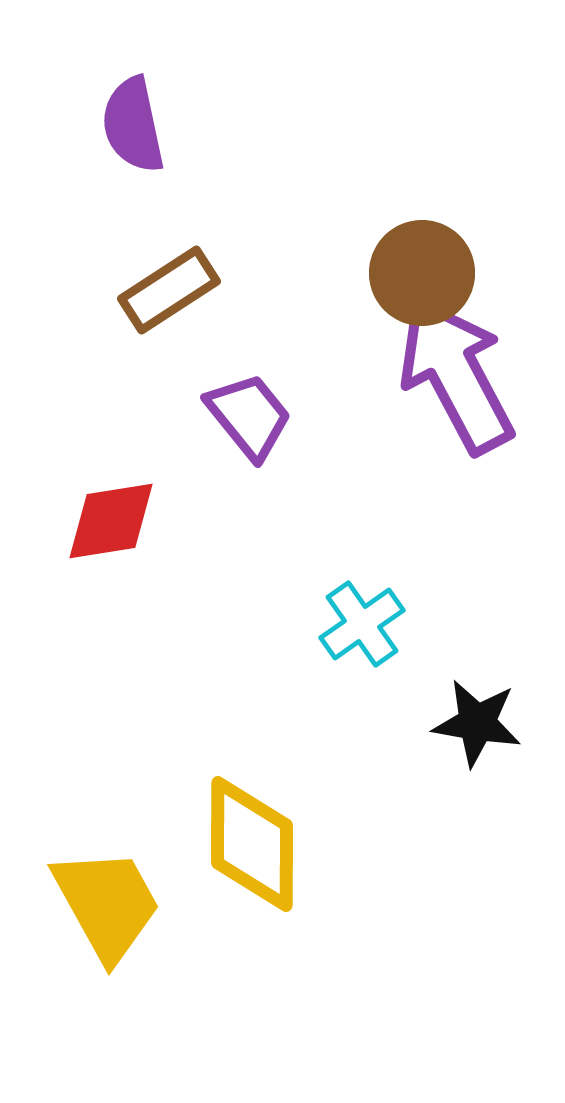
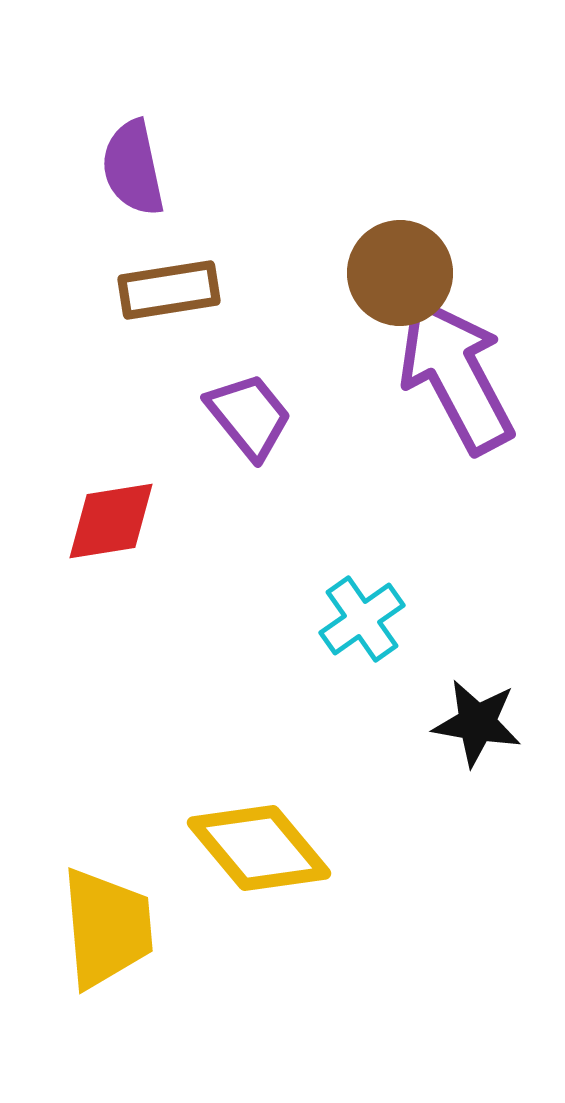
purple semicircle: moved 43 px down
brown circle: moved 22 px left
brown rectangle: rotated 24 degrees clockwise
cyan cross: moved 5 px up
yellow diamond: moved 7 px right, 4 px down; rotated 40 degrees counterclockwise
yellow trapezoid: moved 24 px down; rotated 24 degrees clockwise
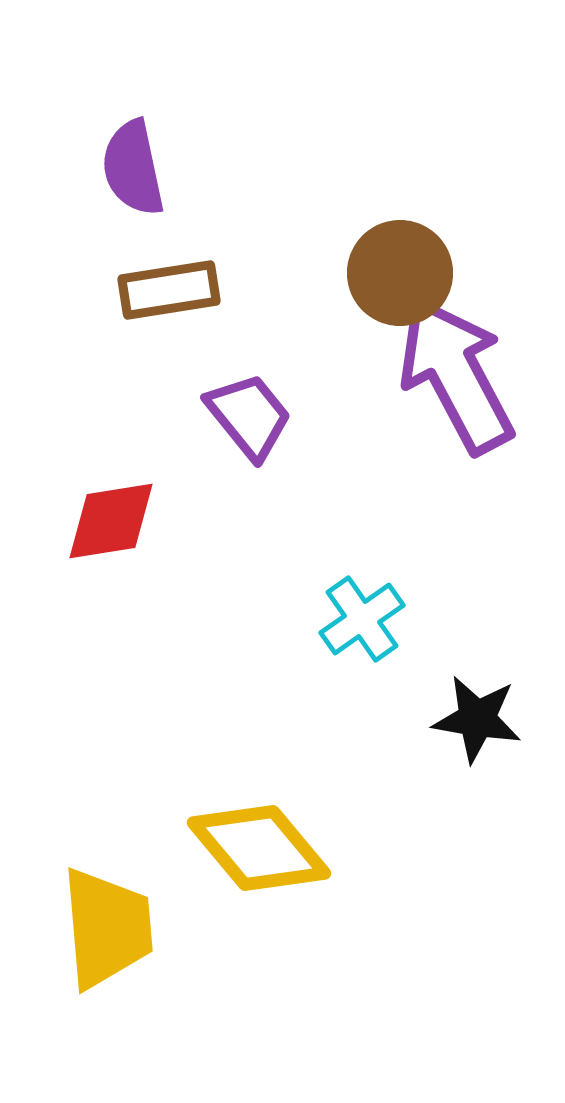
black star: moved 4 px up
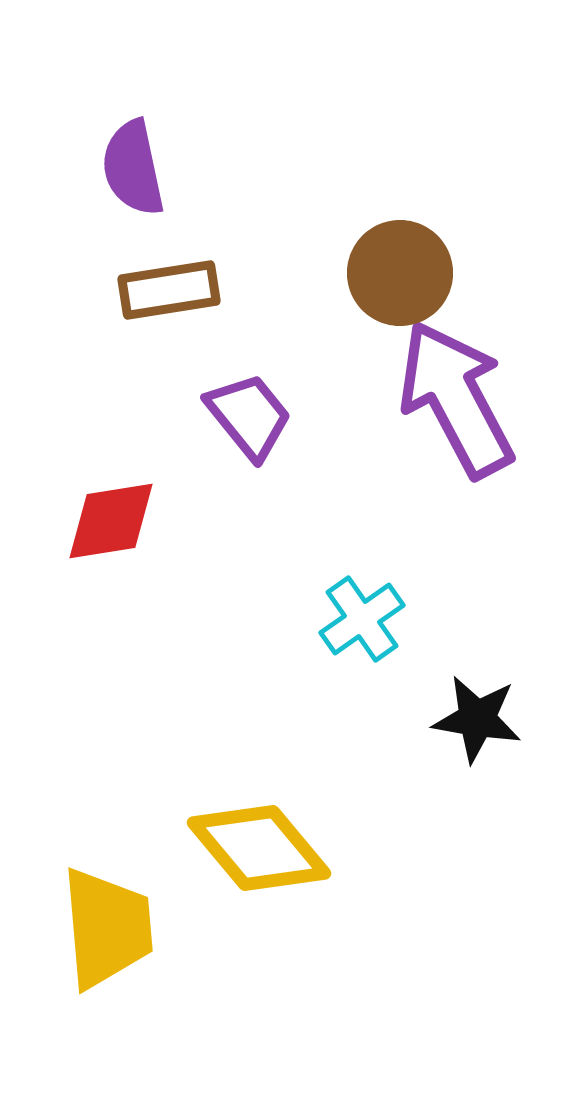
purple arrow: moved 24 px down
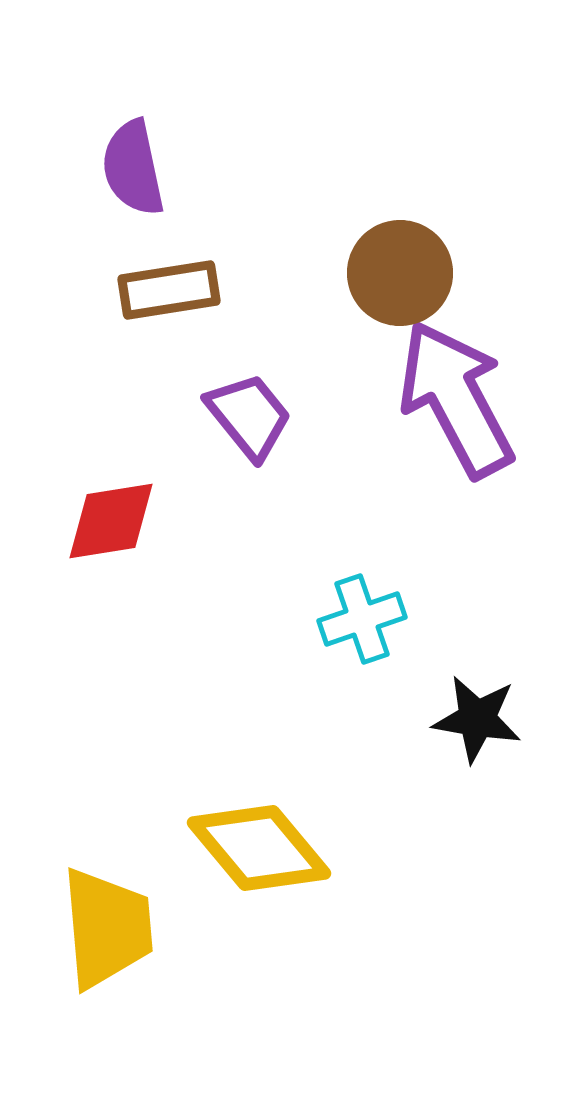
cyan cross: rotated 16 degrees clockwise
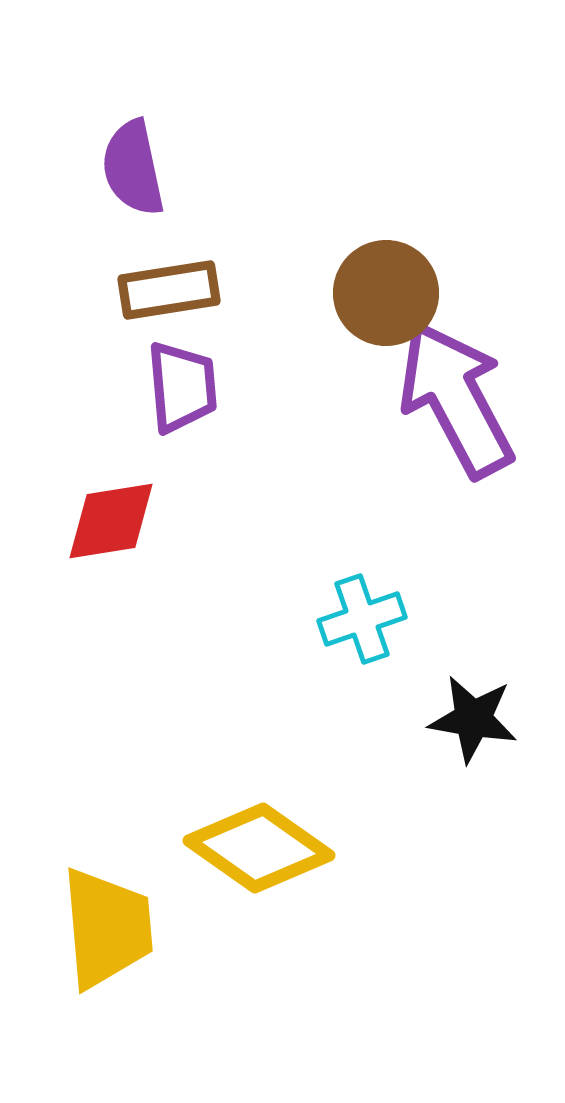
brown circle: moved 14 px left, 20 px down
purple trapezoid: moved 67 px left, 29 px up; rotated 34 degrees clockwise
black star: moved 4 px left
yellow diamond: rotated 15 degrees counterclockwise
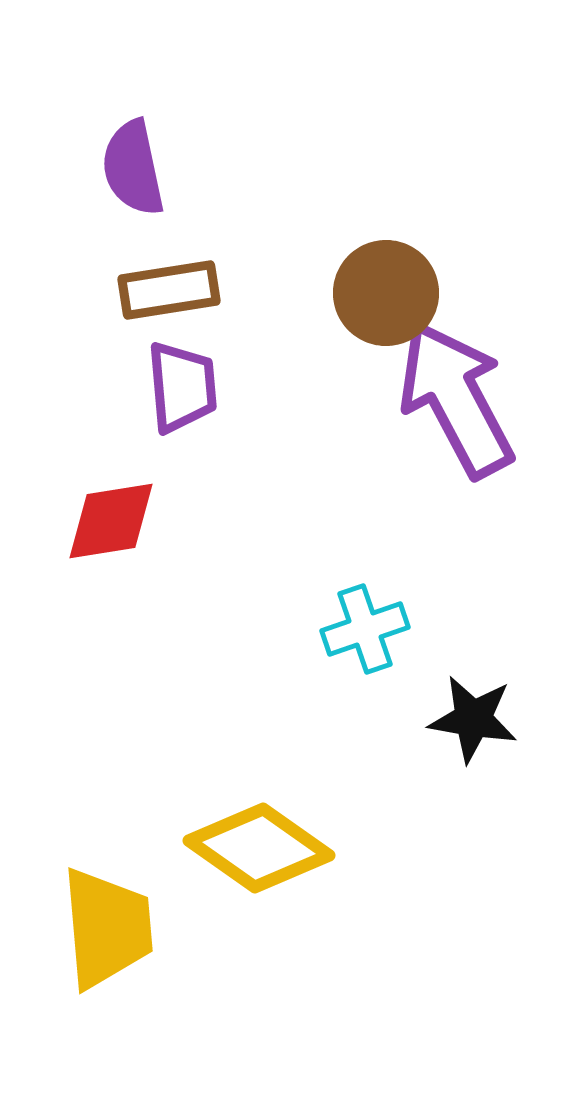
cyan cross: moved 3 px right, 10 px down
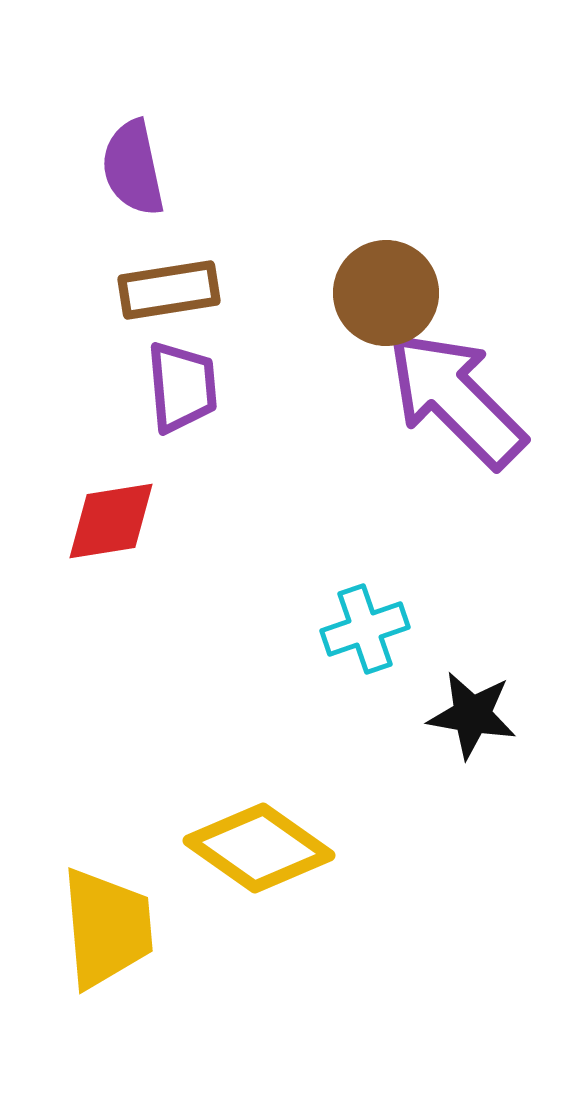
purple arrow: rotated 17 degrees counterclockwise
black star: moved 1 px left, 4 px up
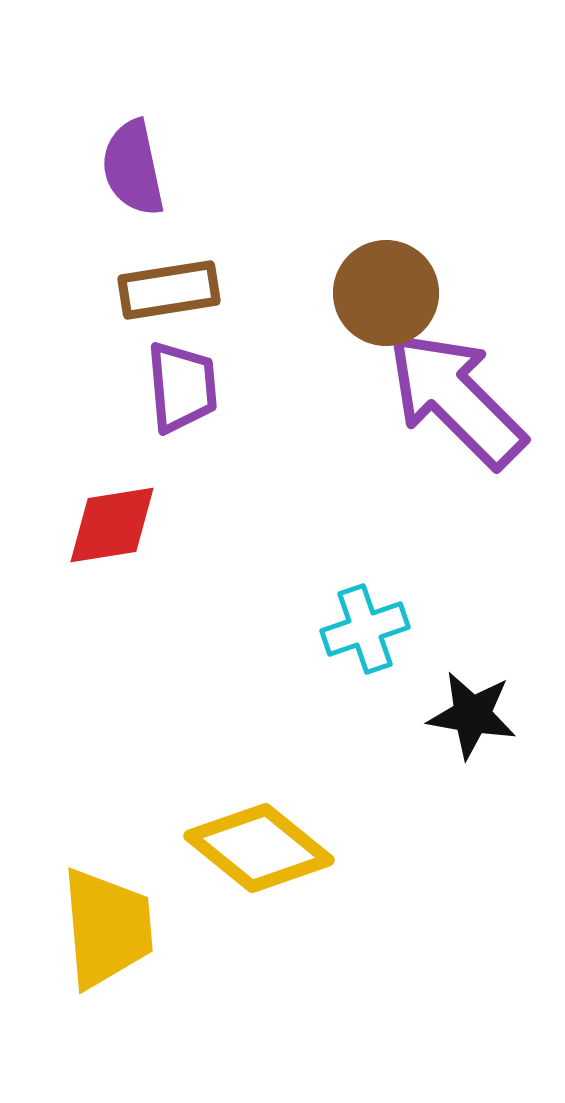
red diamond: moved 1 px right, 4 px down
yellow diamond: rotated 4 degrees clockwise
